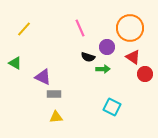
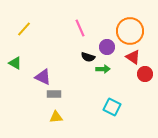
orange circle: moved 3 px down
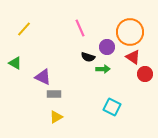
orange circle: moved 1 px down
yellow triangle: rotated 24 degrees counterclockwise
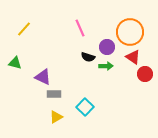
green triangle: rotated 16 degrees counterclockwise
green arrow: moved 3 px right, 3 px up
cyan square: moved 27 px left; rotated 18 degrees clockwise
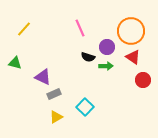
orange circle: moved 1 px right, 1 px up
red circle: moved 2 px left, 6 px down
gray rectangle: rotated 24 degrees counterclockwise
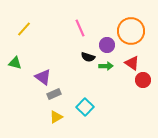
purple circle: moved 2 px up
red triangle: moved 1 px left, 6 px down
purple triangle: rotated 12 degrees clockwise
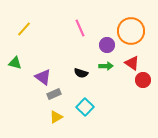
black semicircle: moved 7 px left, 16 px down
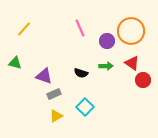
purple circle: moved 4 px up
purple triangle: moved 1 px right, 1 px up; rotated 18 degrees counterclockwise
yellow triangle: moved 1 px up
